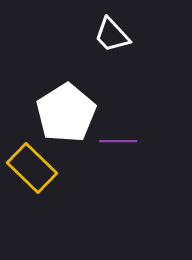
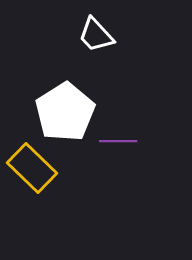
white trapezoid: moved 16 px left
white pentagon: moved 1 px left, 1 px up
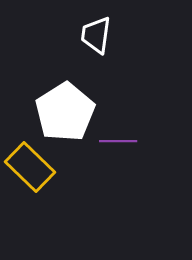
white trapezoid: rotated 51 degrees clockwise
yellow rectangle: moved 2 px left, 1 px up
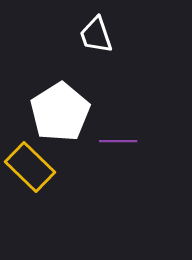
white trapezoid: rotated 27 degrees counterclockwise
white pentagon: moved 5 px left
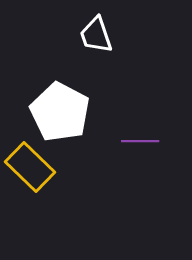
white pentagon: rotated 12 degrees counterclockwise
purple line: moved 22 px right
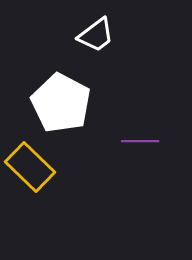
white trapezoid: rotated 108 degrees counterclockwise
white pentagon: moved 1 px right, 9 px up
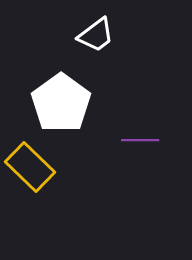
white pentagon: rotated 8 degrees clockwise
purple line: moved 1 px up
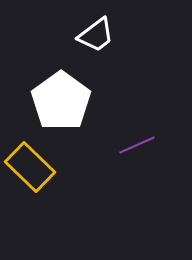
white pentagon: moved 2 px up
purple line: moved 3 px left, 5 px down; rotated 24 degrees counterclockwise
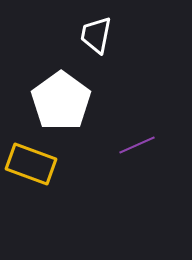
white trapezoid: rotated 138 degrees clockwise
yellow rectangle: moved 1 px right, 3 px up; rotated 24 degrees counterclockwise
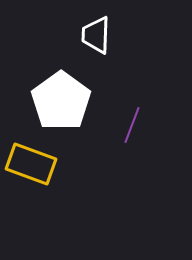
white trapezoid: rotated 9 degrees counterclockwise
purple line: moved 5 px left, 20 px up; rotated 45 degrees counterclockwise
